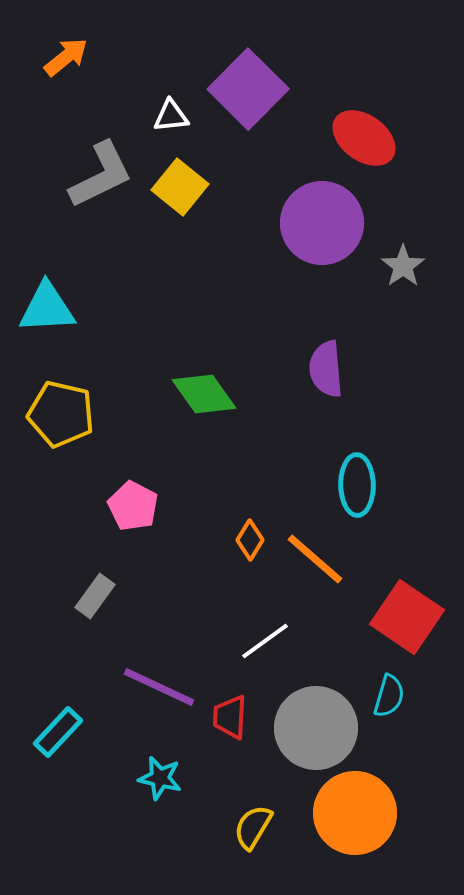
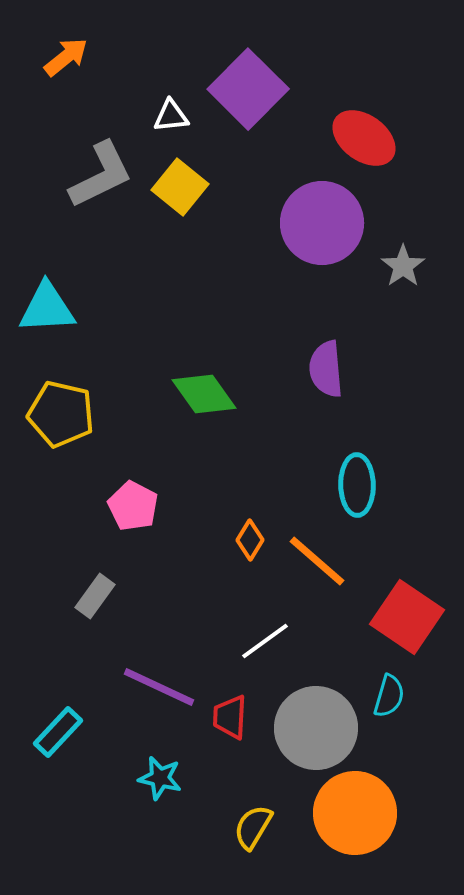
orange line: moved 2 px right, 2 px down
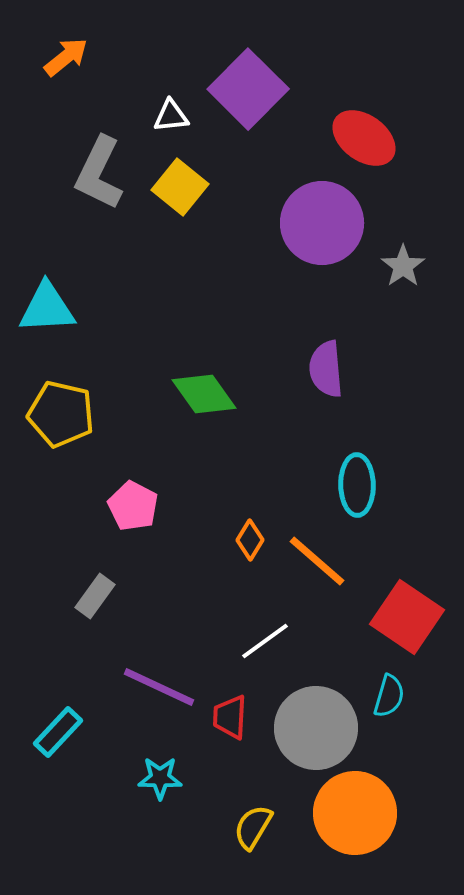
gray L-shape: moved 2 px left, 2 px up; rotated 142 degrees clockwise
cyan star: rotated 12 degrees counterclockwise
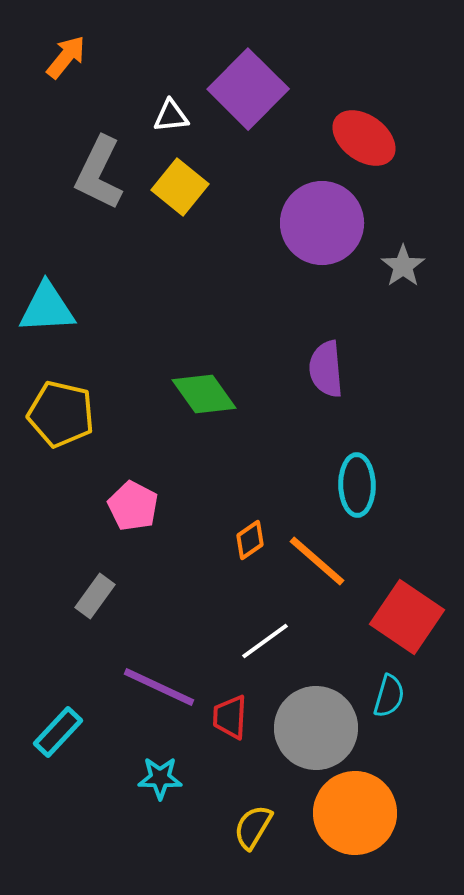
orange arrow: rotated 12 degrees counterclockwise
orange diamond: rotated 24 degrees clockwise
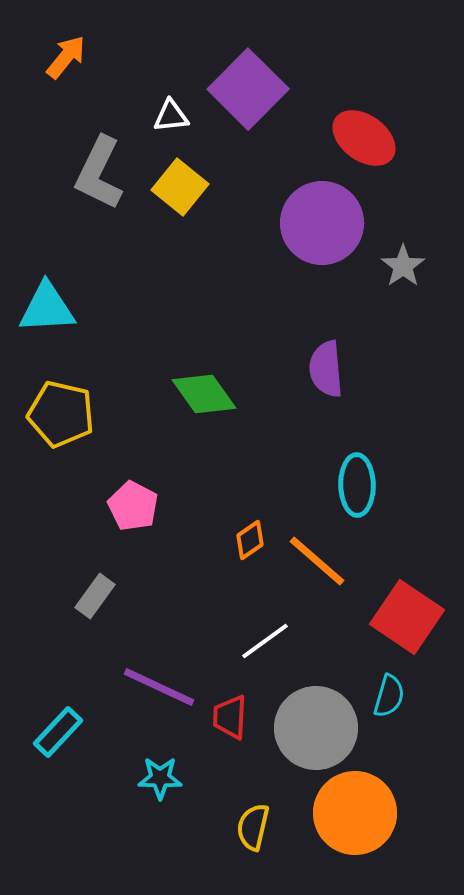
yellow semicircle: rotated 18 degrees counterclockwise
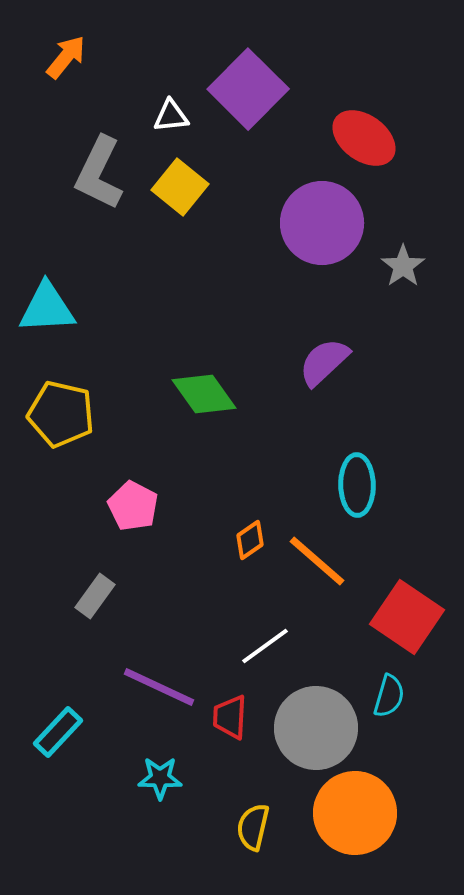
purple semicircle: moved 2 px left, 7 px up; rotated 52 degrees clockwise
white line: moved 5 px down
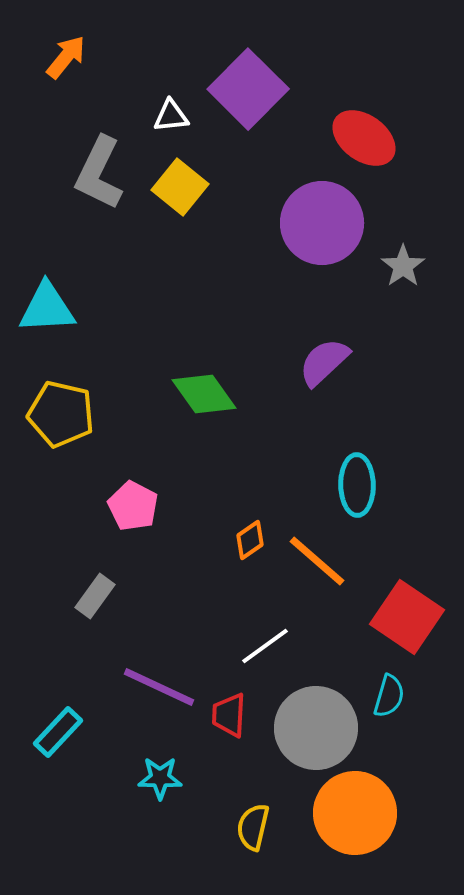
red trapezoid: moved 1 px left, 2 px up
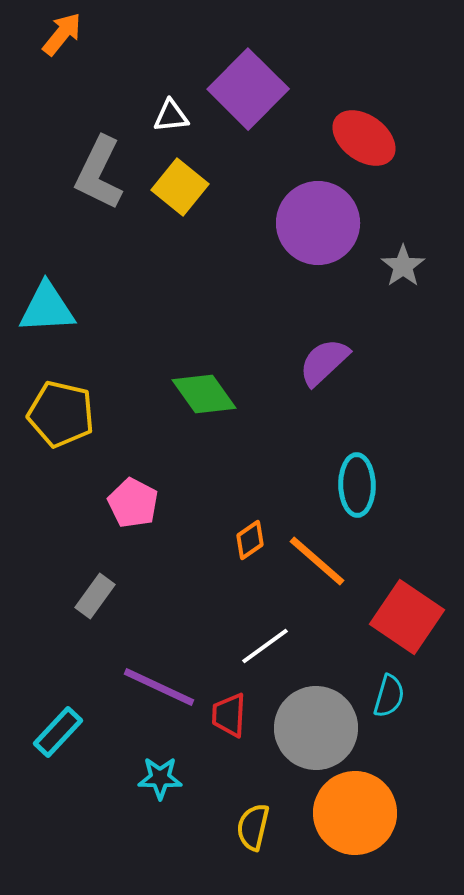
orange arrow: moved 4 px left, 23 px up
purple circle: moved 4 px left
pink pentagon: moved 3 px up
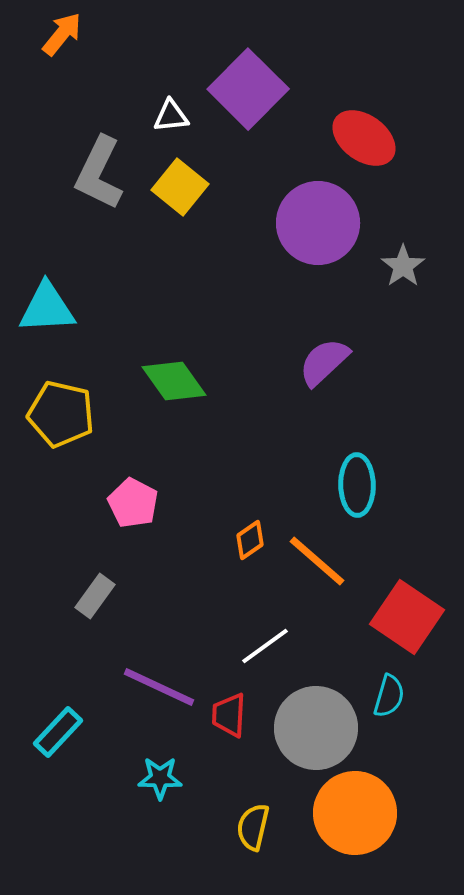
green diamond: moved 30 px left, 13 px up
